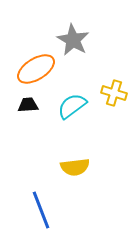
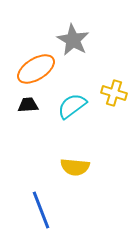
yellow semicircle: rotated 12 degrees clockwise
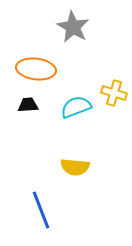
gray star: moved 13 px up
orange ellipse: rotated 39 degrees clockwise
cyan semicircle: moved 4 px right, 1 px down; rotated 16 degrees clockwise
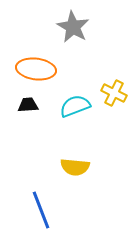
yellow cross: rotated 10 degrees clockwise
cyan semicircle: moved 1 px left, 1 px up
